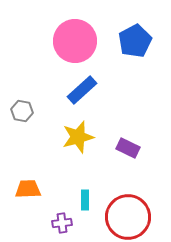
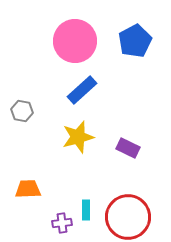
cyan rectangle: moved 1 px right, 10 px down
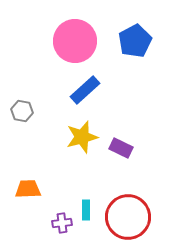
blue rectangle: moved 3 px right
yellow star: moved 4 px right
purple rectangle: moved 7 px left
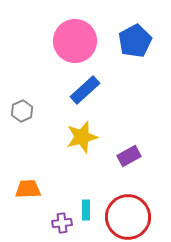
gray hexagon: rotated 25 degrees clockwise
purple rectangle: moved 8 px right, 8 px down; rotated 55 degrees counterclockwise
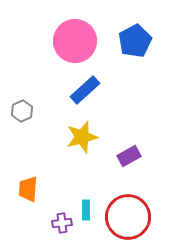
orange trapezoid: rotated 84 degrees counterclockwise
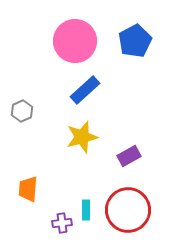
red circle: moved 7 px up
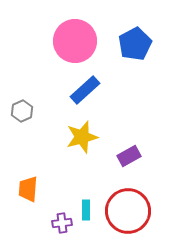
blue pentagon: moved 3 px down
red circle: moved 1 px down
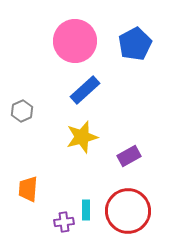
purple cross: moved 2 px right, 1 px up
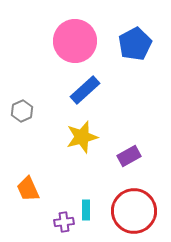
orange trapezoid: rotated 28 degrees counterclockwise
red circle: moved 6 px right
